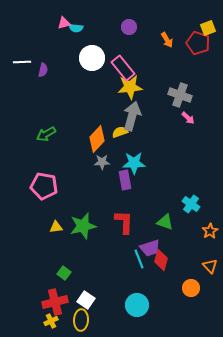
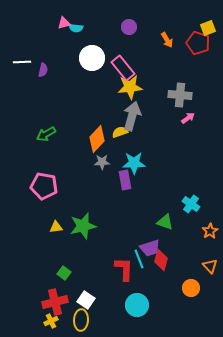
gray cross: rotated 15 degrees counterclockwise
pink arrow: rotated 80 degrees counterclockwise
red L-shape: moved 47 px down
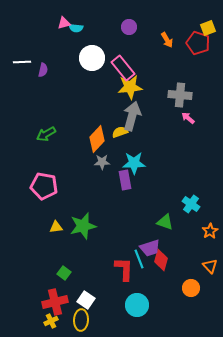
pink arrow: rotated 104 degrees counterclockwise
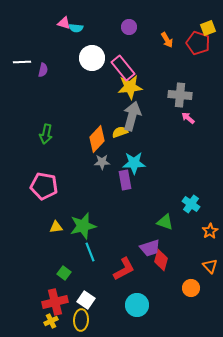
pink triangle: rotated 32 degrees clockwise
green arrow: rotated 48 degrees counterclockwise
cyan line: moved 49 px left, 7 px up
red L-shape: rotated 60 degrees clockwise
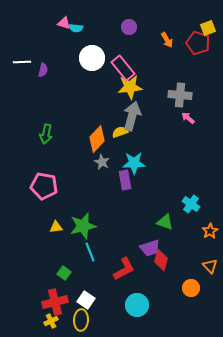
gray star: rotated 28 degrees clockwise
